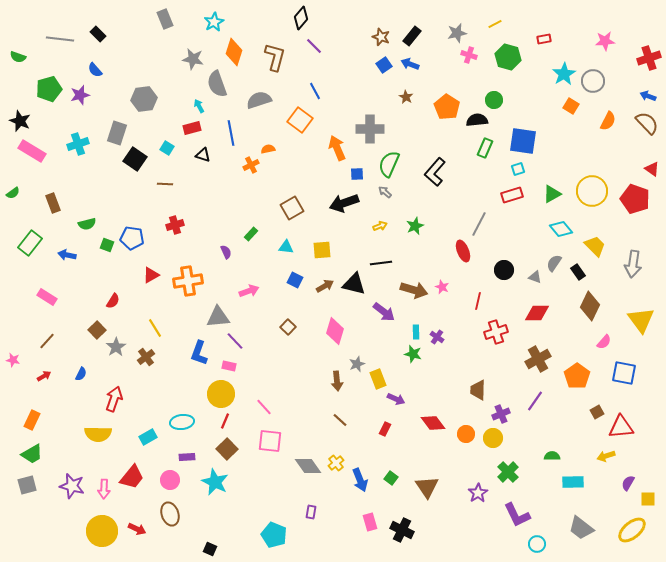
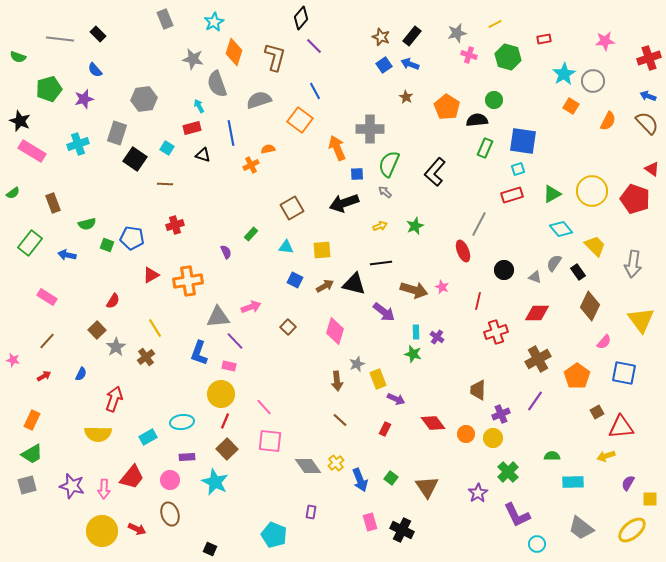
purple star at (80, 95): moved 4 px right, 4 px down
pink arrow at (249, 291): moved 2 px right, 16 px down
yellow square at (648, 499): moved 2 px right
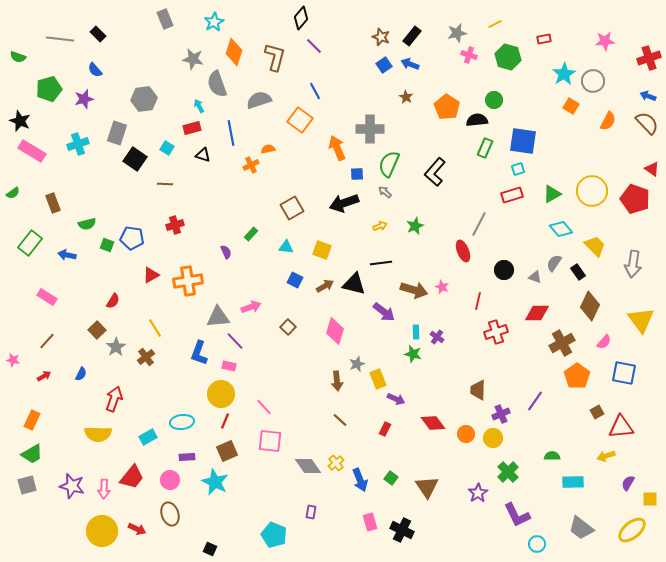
yellow square at (322, 250): rotated 24 degrees clockwise
brown cross at (538, 359): moved 24 px right, 16 px up
brown square at (227, 449): moved 2 px down; rotated 20 degrees clockwise
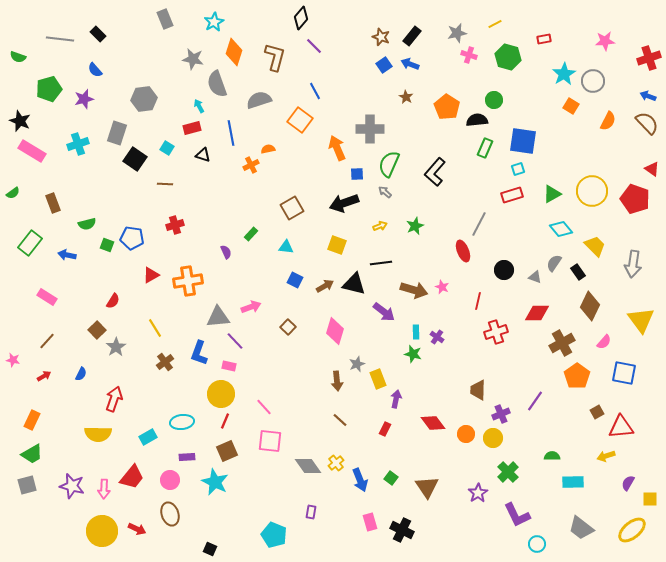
yellow square at (322, 250): moved 15 px right, 5 px up
brown cross at (146, 357): moved 19 px right, 5 px down
purple arrow at (396, 399): rotated 102 degrees counterclockwise
